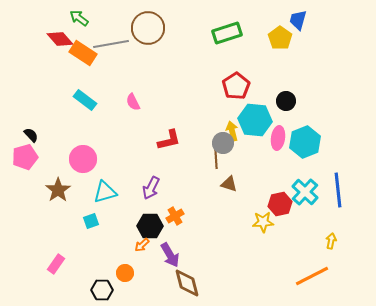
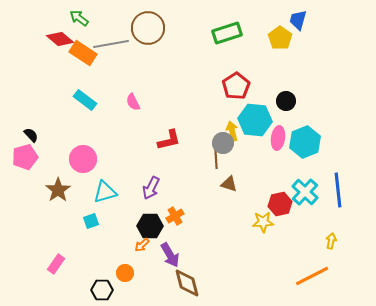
red diamond at (60, 39): rotated 8 degrees counterclockwise
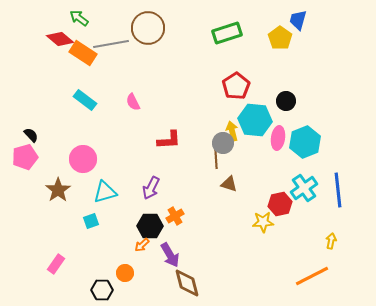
red L-shape at (169, 140): rotated 10 degrees clockwise
cyan cross at (305, 192): moved 1 px left, 4 px up; rotated 12 degrees clockwise
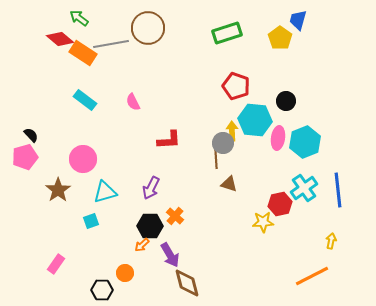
red pentagon at (236, 86): rotated 20 degrees counterclockwise
yellow arrow at (232, 131): rotated 12 degrees clockwise
orange cross at (175, 216): rotated 18 degrees counterclockwise
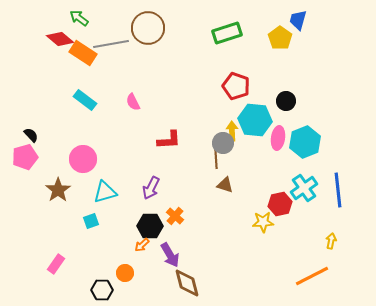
brown triangle at (229, 184): moved 4 px left, 1 px down
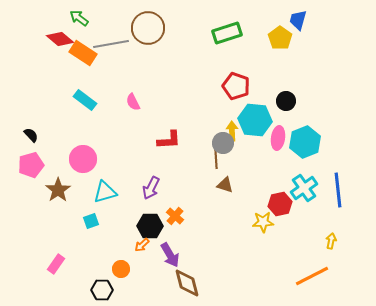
pink pentagon at (25, 157): moved 6 px right, 8 px down
orange circle at (125, 273): moved 4 px left, 4 px up
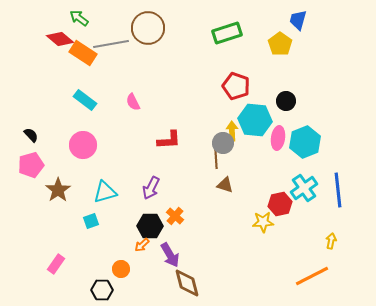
yellow pentagon at (280, 38): moved 6 px down
pink circle at (83, 159): moved 14 px up
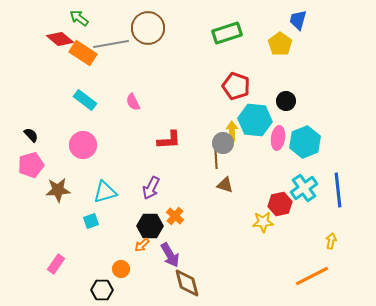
brown star at (58, 190): rotated 30 degrees clockwise
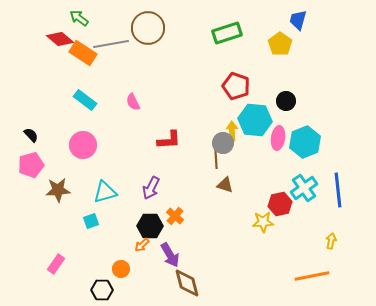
orange line at (312, 276): rotated 16 degrees clockwise
